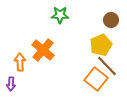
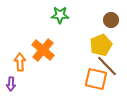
orange square: rotated 25 degrees counterclockwise
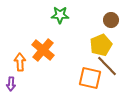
orange square: moved 6 px left, 1 px up
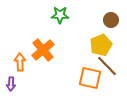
orange cross: rotated 10 degrees clockwise
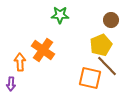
orange cross: rotated 15 degrees counterclockwise
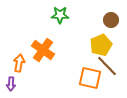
orange arrow: moved 1 px left, 1 px down; rotated 12 degrees clockwise
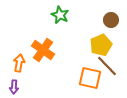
green star: rotated 24 degrees clockwise
purple arrow: moved 3 px right, 3 px down
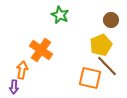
orange cross: moved 2 px left
orange arrow: moved 3 px right, 7 px down
